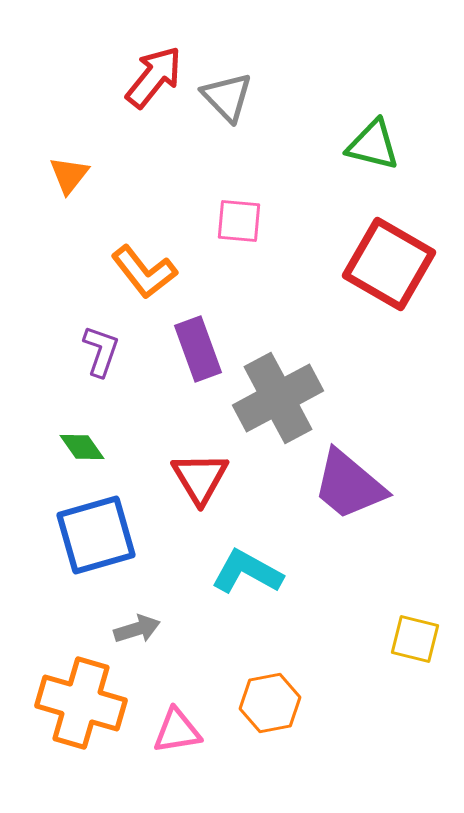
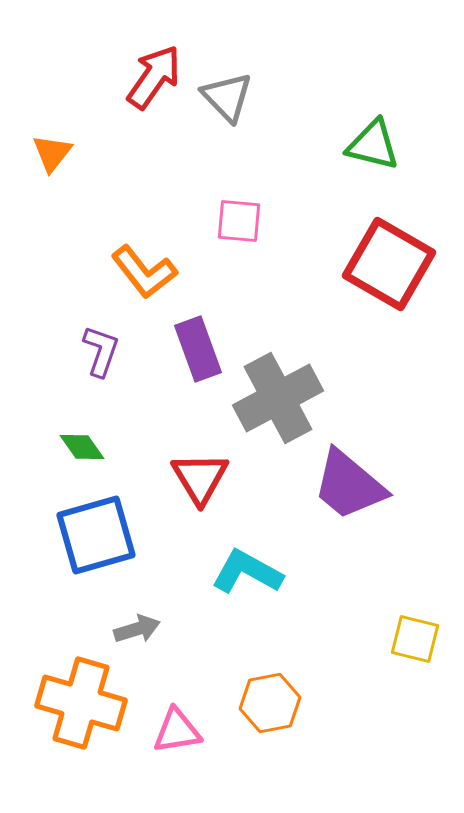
red arrow: rotated 4 degrees counterclockwise
orange triangle: moved 17 px left, 22 px up
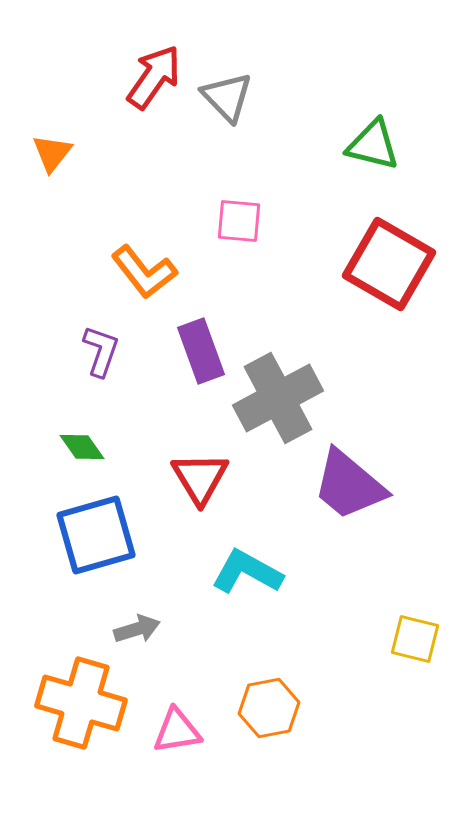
purple rectangle: moved 3 px right, 2 px down
orange hexagon: moved 1 px left, 5 px down
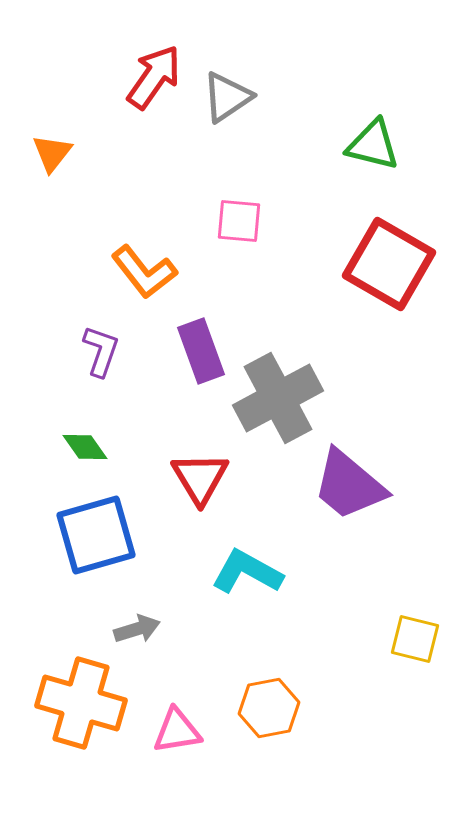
gray triangle: rotated 40 degrees clockwise
green diamond: moved 3 px right
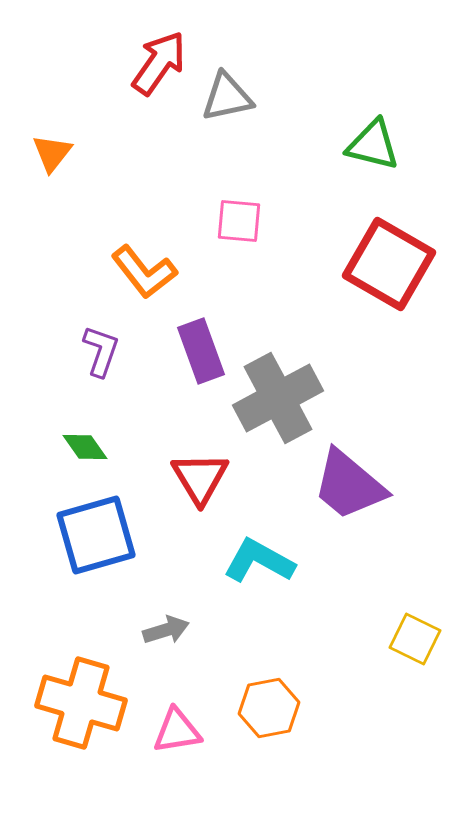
red arrow: moved 5 px right, 14 px up
gray triangle: rotated 22 degrees clockwise
cyan L-shape: moved 12 px right, 11 px up
gray arrow: moved 29 px right, 1 px down
yellow square: rotated 12 degrees clockwise
